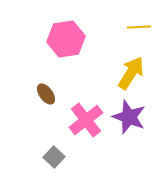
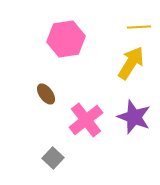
yellow arrow: moved 10 px up
purple star: moved 5 px right
gray square: moved 1 px left, 1 px down
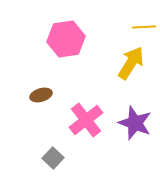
yellow line: moved 5 px right
brown ellipse: moved 5 px left, 1 px down; rotated 70 degrees counterclockwise
purple star: moved 1 px right, 6 px down
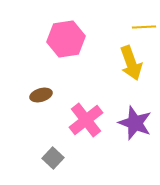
yellow arrow: rotated 128 degrees clockwise
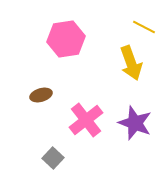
yellow line: rotated 30 degrees clockwise
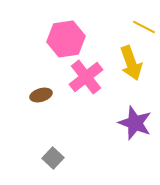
pink cross: moved 43 px up
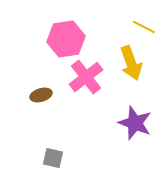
gray square: rotated 30 degrees counterclockwise
